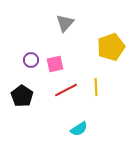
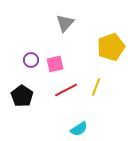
yellow line: rotated 24 degrees clockwise
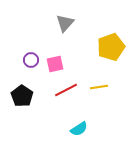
yellow line: moved 3 px right; rotated 60 degrees clockwise
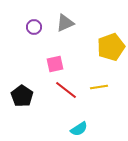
gray triangle: rotated 24 degrees clockwise
purple circle: moved 3 px right, 33 px up
red line: rotated 65 degrees clockwise
